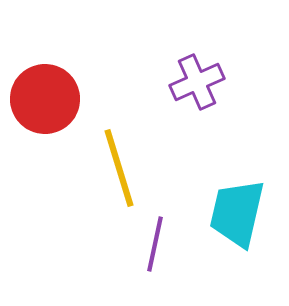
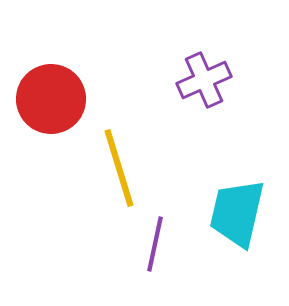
purple cross: moved 7 px right, 2 px up
red circle: moved 6 px right
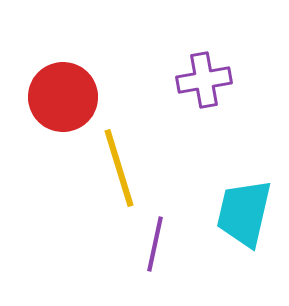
purple cross: rotated 14 degrees clockwise
red circle: moved 12 px right, 2 px up
cyan trapezoid: moved 7 px right
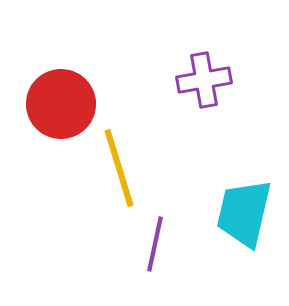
red circle: moved 2 px left, 7 px down
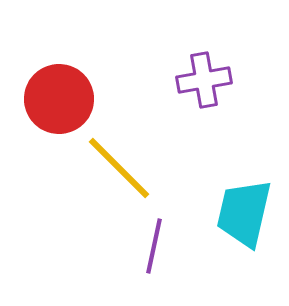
red circle: moved 2 px left, 5 px up
yellow line: rotated 28 degrees counterclockwise
purple line: moved 1 px left, 2 px down
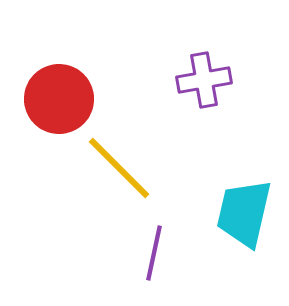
purple line: moved 7 px down
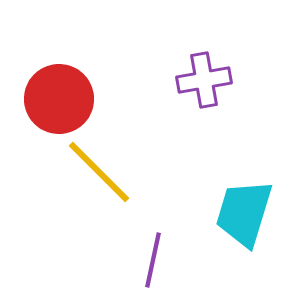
yellow line: moved 20 px left, 4 px down
cyan trapezoid: rotated 4 degrees clockwise
purple line: moved 1 px left, 7 px down
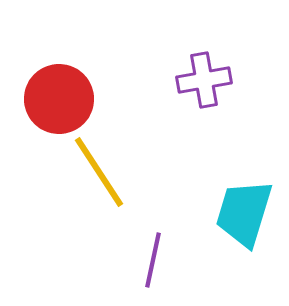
yellow line: rotated 12 degrees clockwise
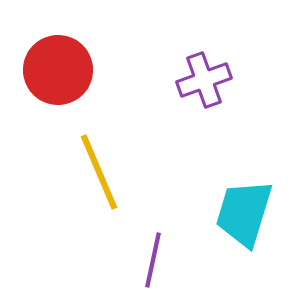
purple cross: rotated 10 degrees counterclockwise
red circle: moved 1 px left, 29 px up
yellow line: rotated 10 degrees clockwise
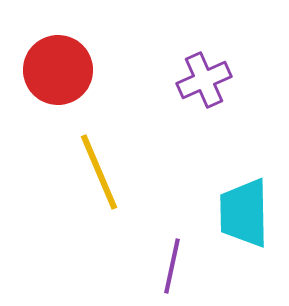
purple cross: rotated 4 degrees counterclockwise
cyan trapezoid: rotated 18 degrees counterclockwise
purple line: moved 19 px right, 6 px down
